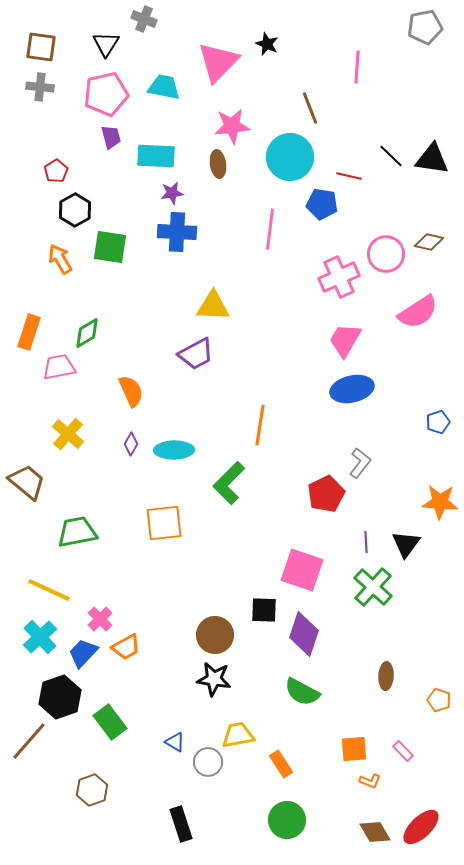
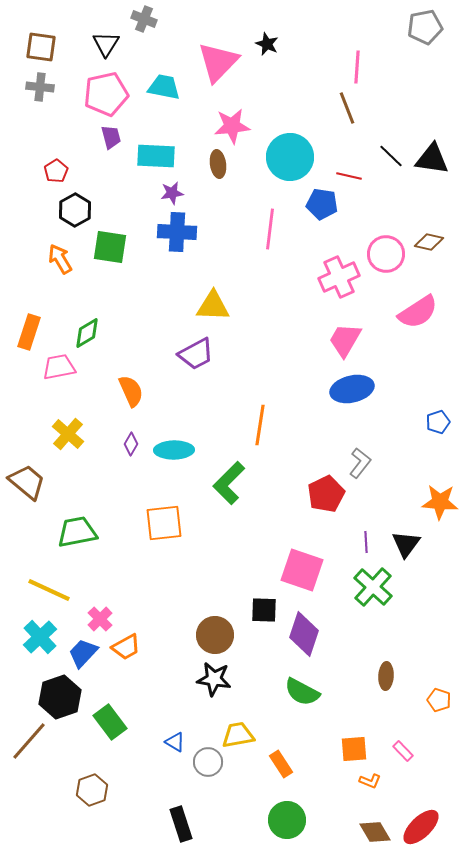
brown line at (310, 108): moved 37 px right
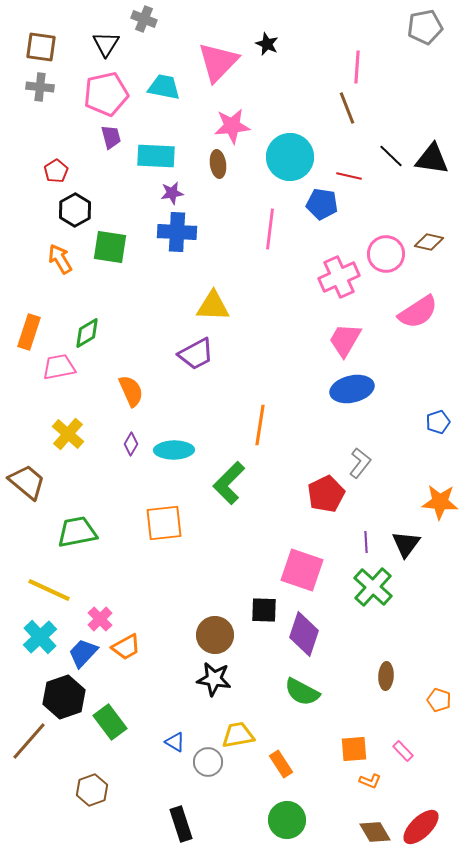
black hexagon at (60, 697): moved 4 px right
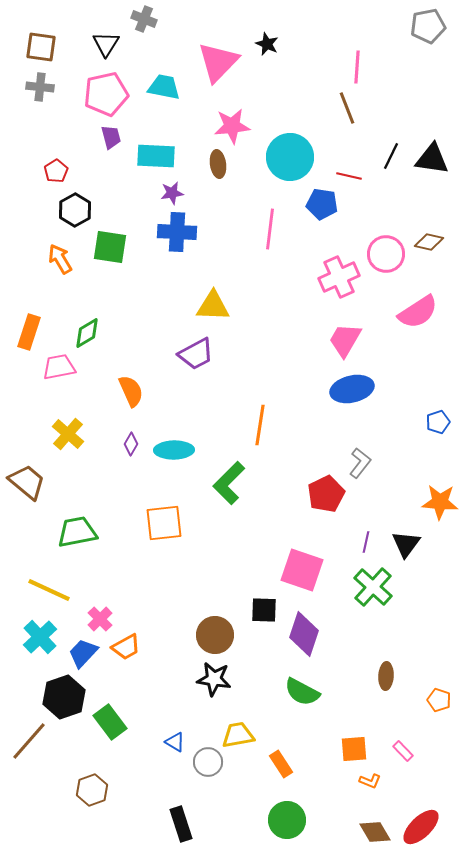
gray pentagon at (425, 27): moved 3 px right, 1 px up
black line at (391, 156): rotated 72 degrees clockwise
purple line at (366, 542): rotated 15 degrees clockwise
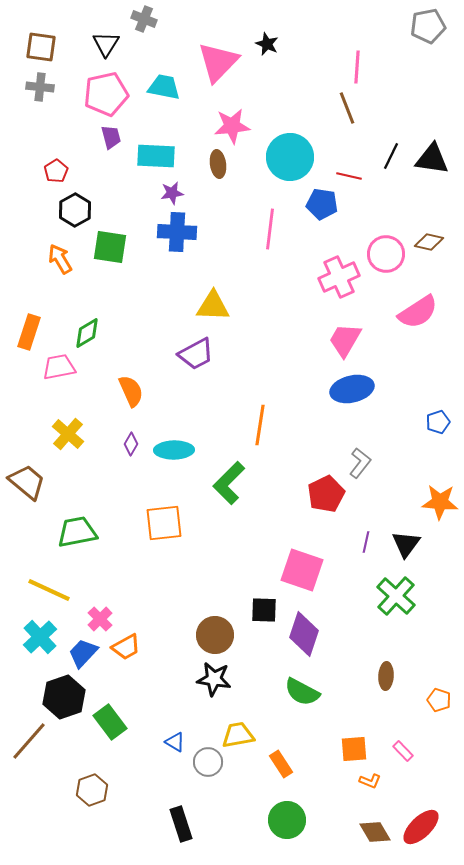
green cross at (373, 587): moved 23 px right, 9 px down
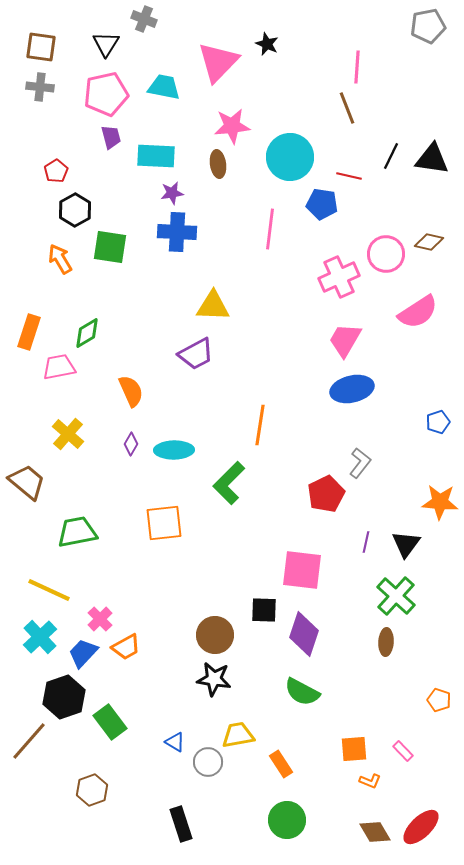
pink square at (302, 570): rotated 12 degrees counterclockwise
brown ellipse at (386, 676): moved 34 px up
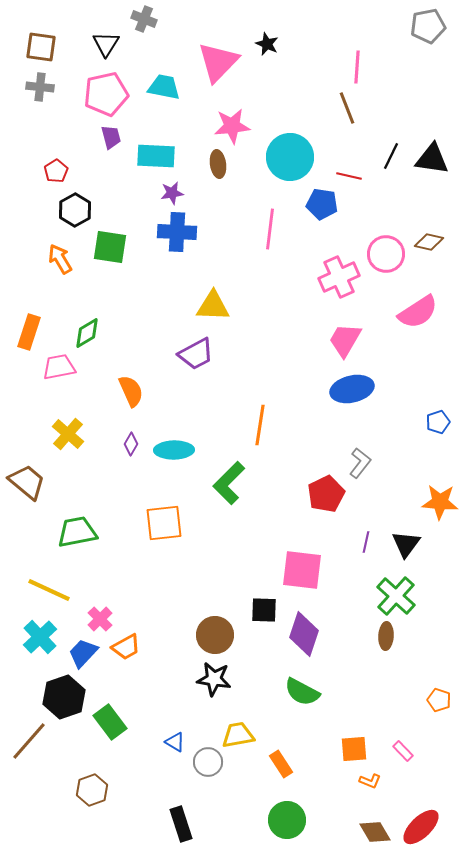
brown ellipse at (386, 642): moved 6 px up
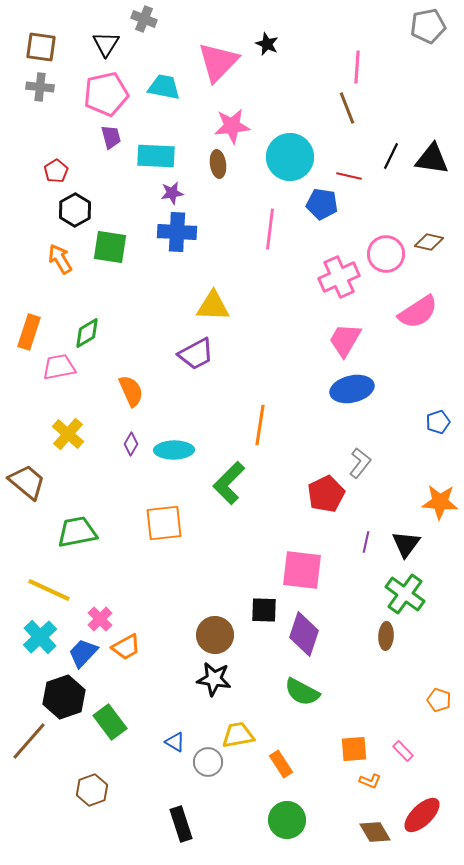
green cross at (396, 596): moved 9 px right, 2 px up; rotated 6 degrees counterclockwise
red ellipse at (421, 827): moved 1 px right, 12 px up
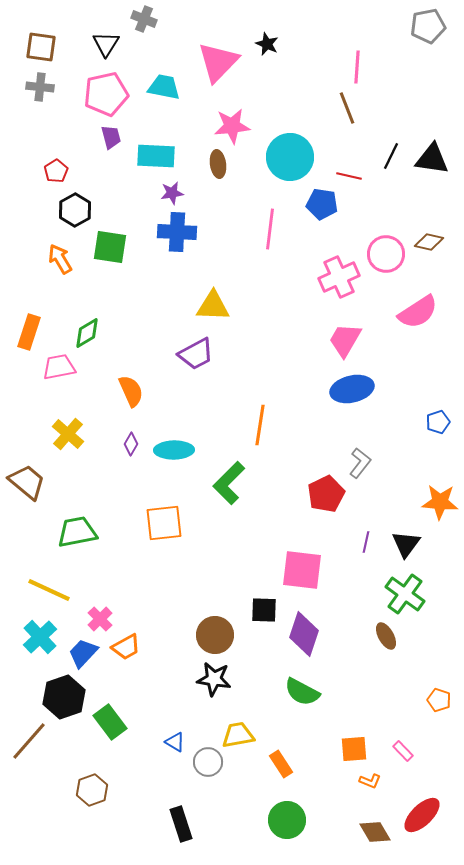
brown ellipse at (386, 636): rotated 32 degrees counterclockwise
